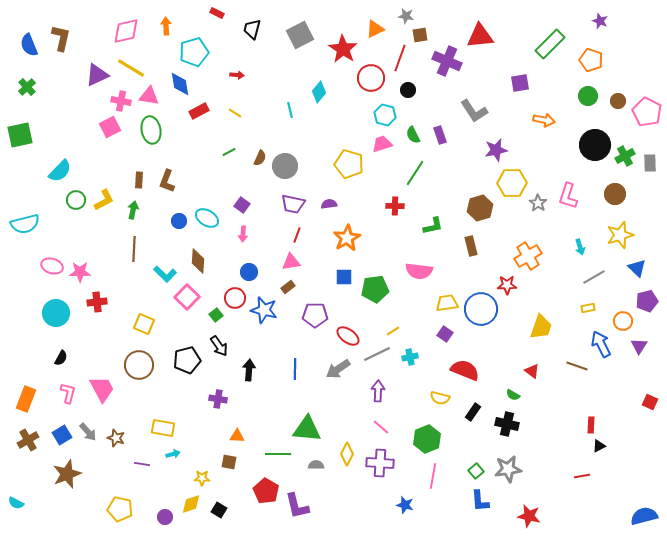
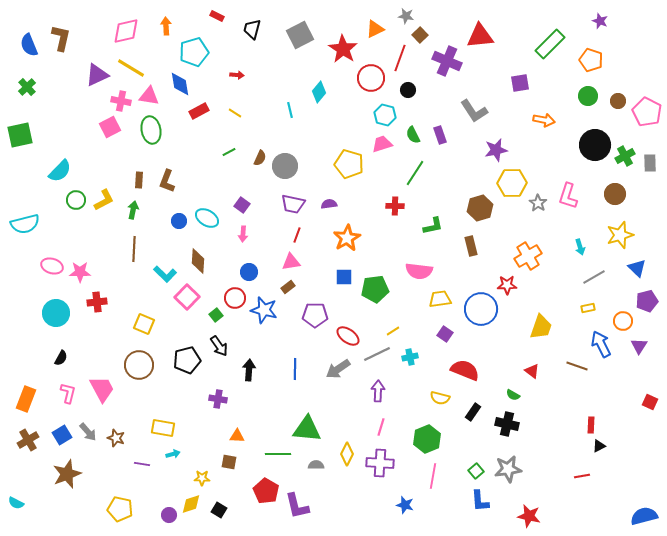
red rectangle at (217, 13): moved 3 px down
brown square at (420, 35): rotated 35 degrees counterclockwise
yellow trapezoid at (447, 303): moved 7 px left, 4 px up
pink line at (381, 427): rotated 66 degrees clockwise
purple circle at (165, 517): moved 4 px right, 2 px up
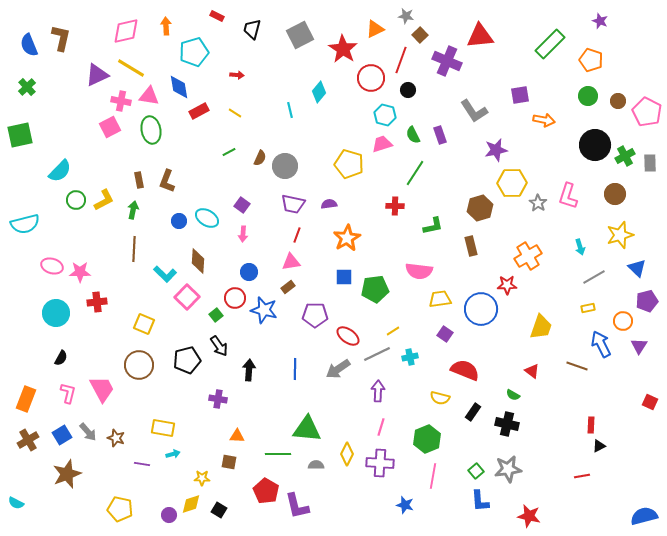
red line at (400, 58): moved 1 px right, 2 px down
purple square at (520, 83): moved 12 px down
blue diamond at (180, 84): moved 1 px left, 3 px down
brown rectangle at (139, 180): rotated 14 degrees counterclockwise
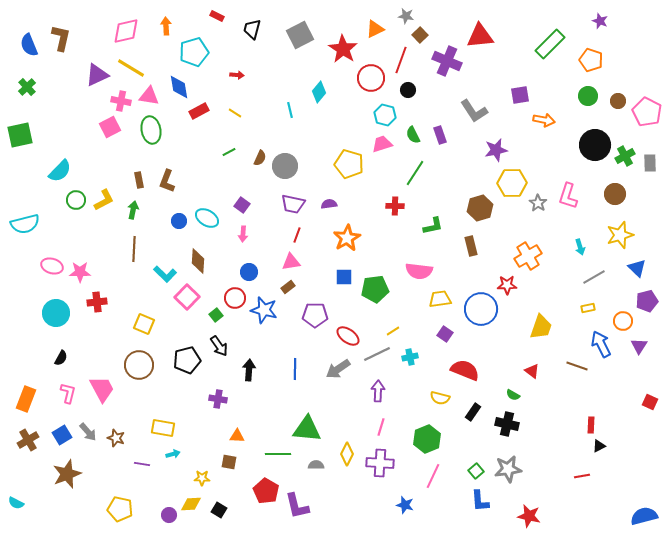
pink line at (433, 476): rotated 15 degrees clockwise
yellow diamond at (191, 504): rotated 15 degrees clockwise
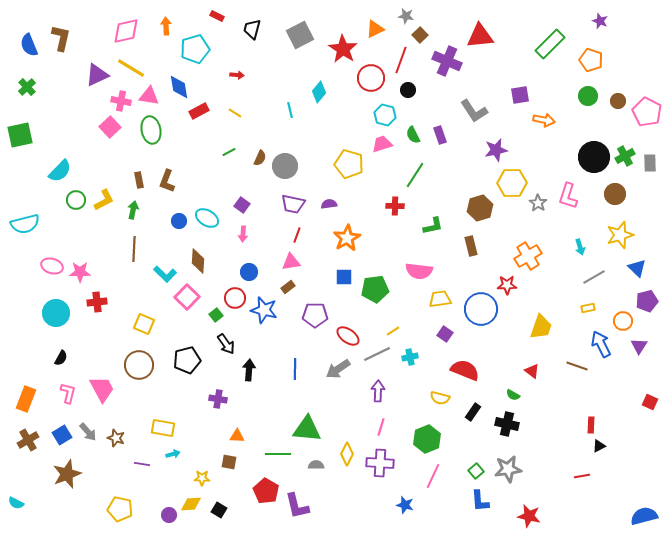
cyan pentagon at (194, 52): moved 1 px right, 3 px up
pink square at (110, 127): rotated 15 degrees counterclockwise
black circle at (595, 145): moved 1 px left, 12 px down
green line at (415, 173): moved 2 px down
black arrow at (219, 346): moved 7 px right, 2 px up
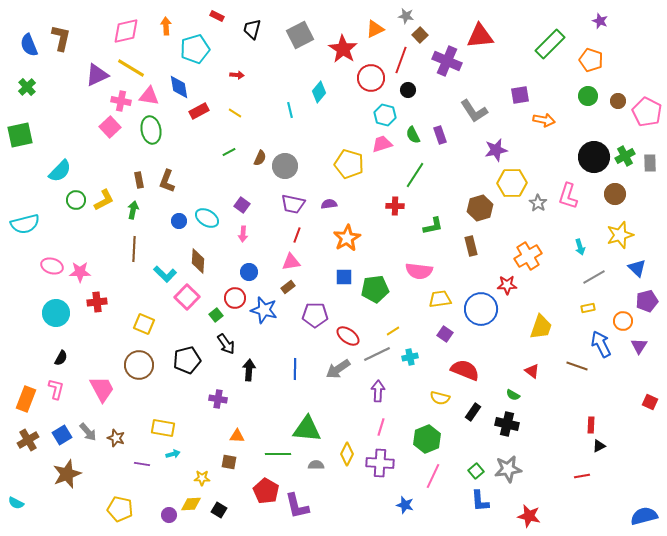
pink L-shape at (68, 393): moved 12 px left, 4 px up
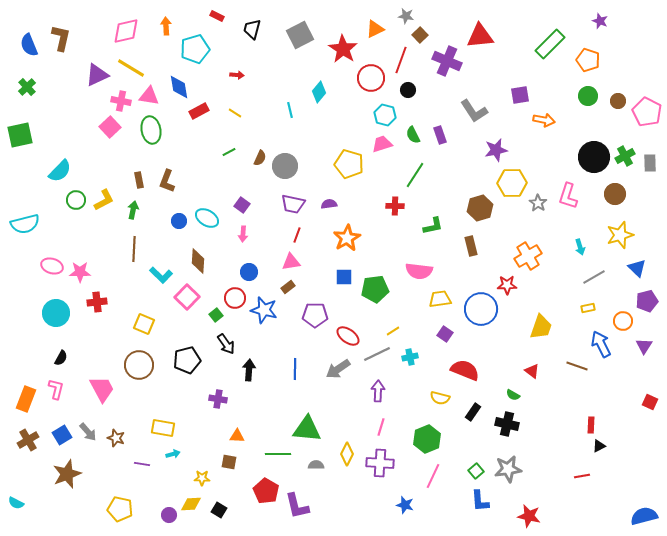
orange pentagon at (591, 60): moved 3 px left
cyan L-shape at (165, 274): moved 4 px left, 1 px down
purple triangle at (639, 346): moved 5 px right
